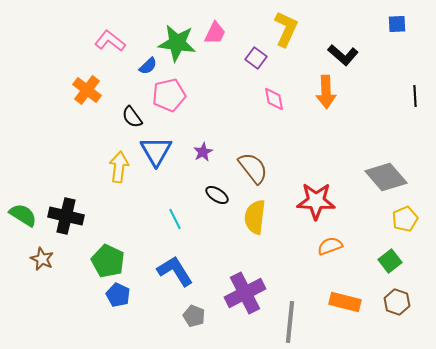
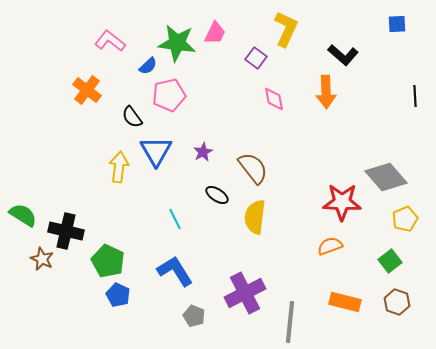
red star: moved 26 px right, 1 px down
black cross: moved 15 px down
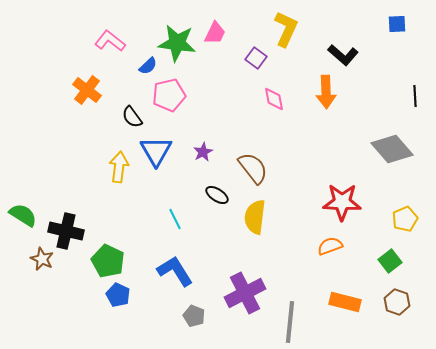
gray diamond: moved 6 px right, 28 px up
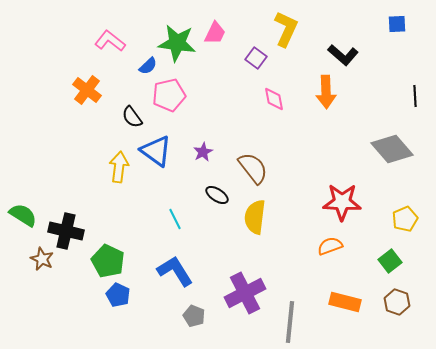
blue triangle: rotated 24 degrees counterclockwise
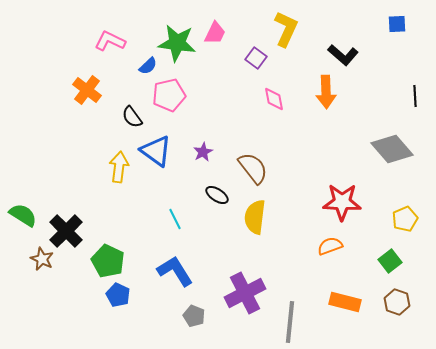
pink L-shape: rotated 12 degrees counterclockwise
black cross: rotated 32 degrees clockwise
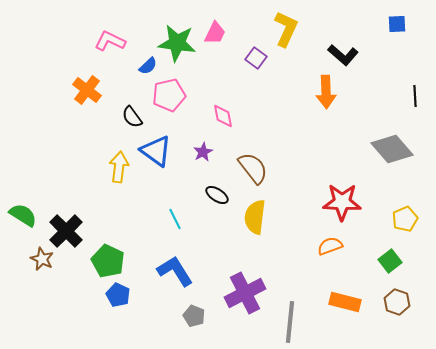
pink diamond: moved 51 px left, 17 px down
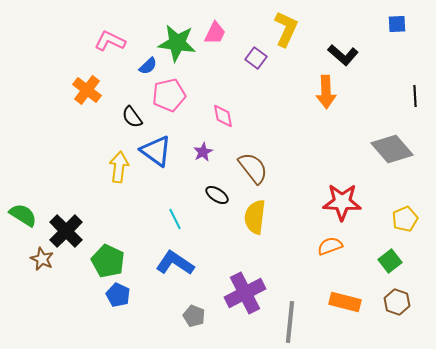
blue L-shape: moved 8 px up; rotated 24 degrees counterclockwise
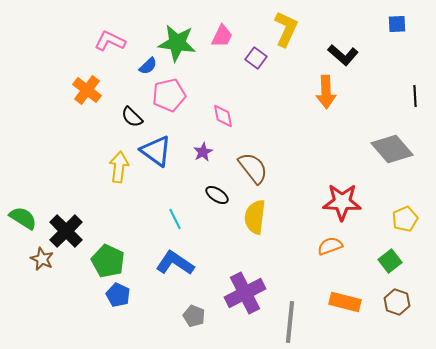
pink trapezoid: moved 7 px right, 3 px down
black semicircle: rotated 10 degrees counterclockwise
green semicircle: moved 3 px down
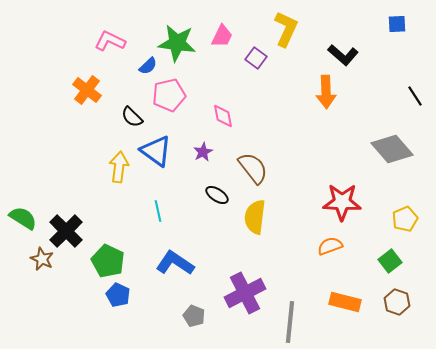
black line: rotated 30 degrees counterclockwise
cyan line: moved 17 px left, 8 px up; rotated 15 degrees clockwise
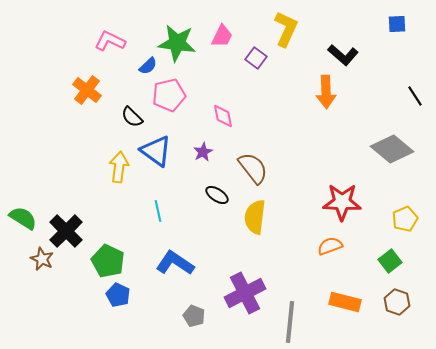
gray diamond: rotated 9 degrees counterclockwise
